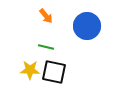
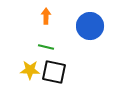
orange arrow: rotated 140 degrees counterclockwise
blue circle: moved 3 px right
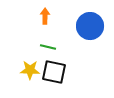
orange arrow: moved 1 px left
green line: moved 2 px right
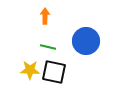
blue circle: moved 4 px left, 15 px down
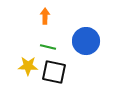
yellow star: moved 2 px left, 4 px up
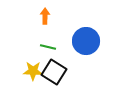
yellow star: moved 5 px right, 5 px down
black square: rotated 20 degrees clockwise
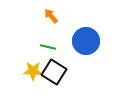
orange arrow: moved 6 px right; rotated 42 degrees counterclockwise
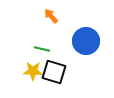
green line: moved 6 px left, 2 px down
black square: rotated 15 degrees counterclockwise
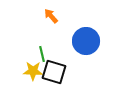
green line: moved 5 px down; rotated 63 degrees clockwise
